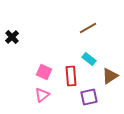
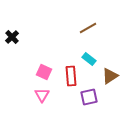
pink triangle: rotated 21 degrees counterclockwise
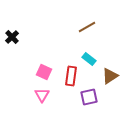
brown line: moved 1 px left, 1 px up
red rectangle: rotated 12 degrees clockwise
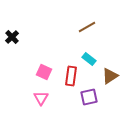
pink triangle: moved 1 px left, 3 px down
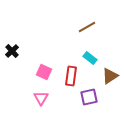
black cross: moved 14 px down
cyan rectangle: moved 1 px right, 1 px up
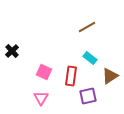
purple square: moved 1 px left, 1 px up
